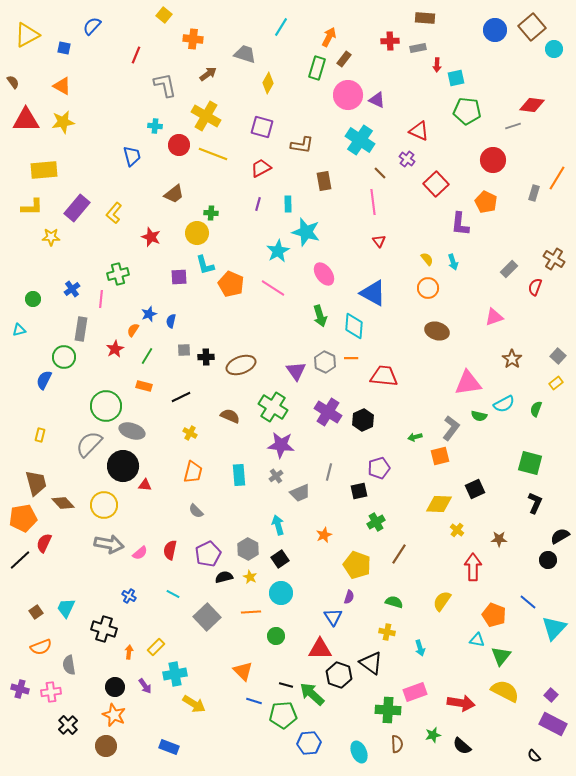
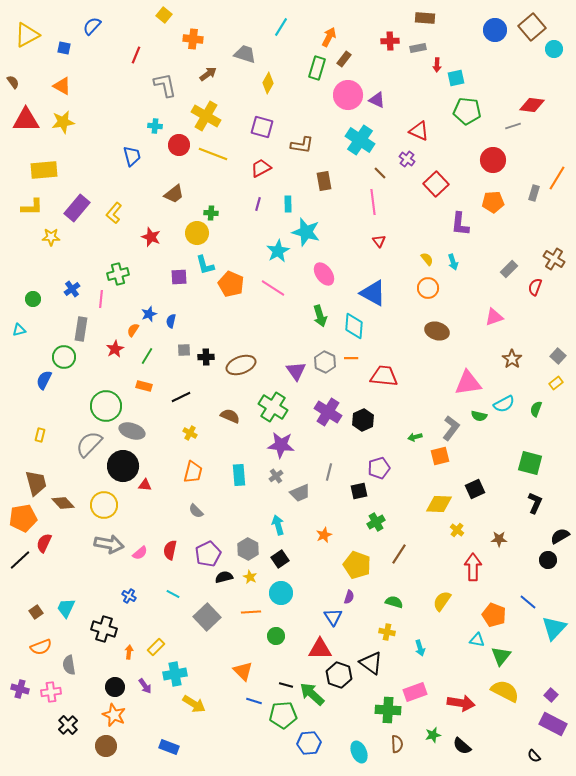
orange pentagon at (486, 202): moved 7 px right; rotated 30 degrees counterclockwise
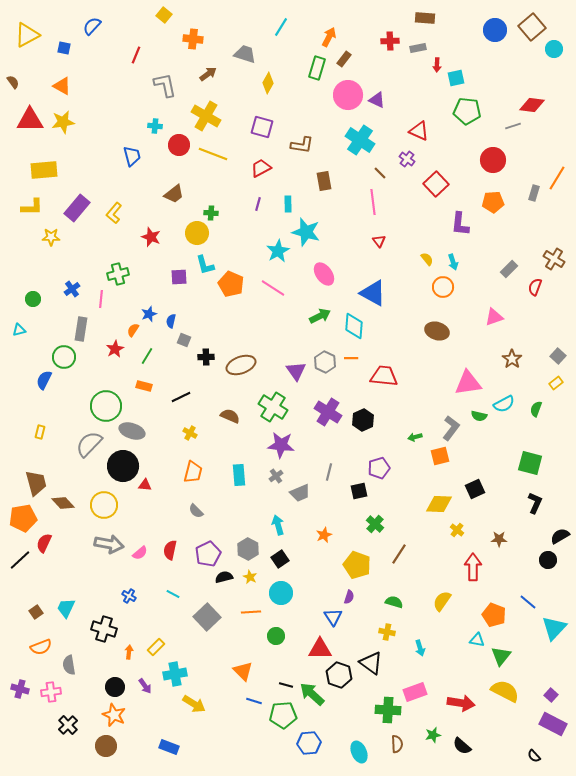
red triangle at (26, 120): moved 4 px right
orange circle at (428, 288): moved 15 px right, 1 px up
green arrow at (320, 316): rotated 100 degrees counterclockwise
gray square at (184, 350): moved 10 px up; rotated 24 degrees clockwise
yellow rectangle at (40, 435): moved 3 px up
green cross at (376, 522): moved 1 px left, 2 px down; rotated 18 degrees counterclockwise
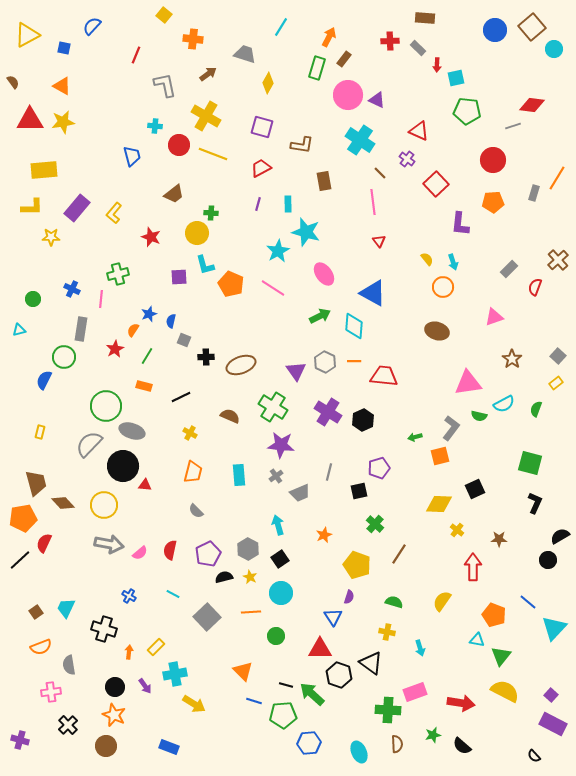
gray rectangle at (418, 48): rotated 56 degrees clockwise
brown cross at (554, 259): moved 4 px right, 1 px down; rotated 15 degrees clockwise
blue cross at (72, 289): rotated 28 degrees counterclockwise
orange line at (351, 358): moved 3 px right, 3 px down
purple cross at (20, 689): moved 51 px down
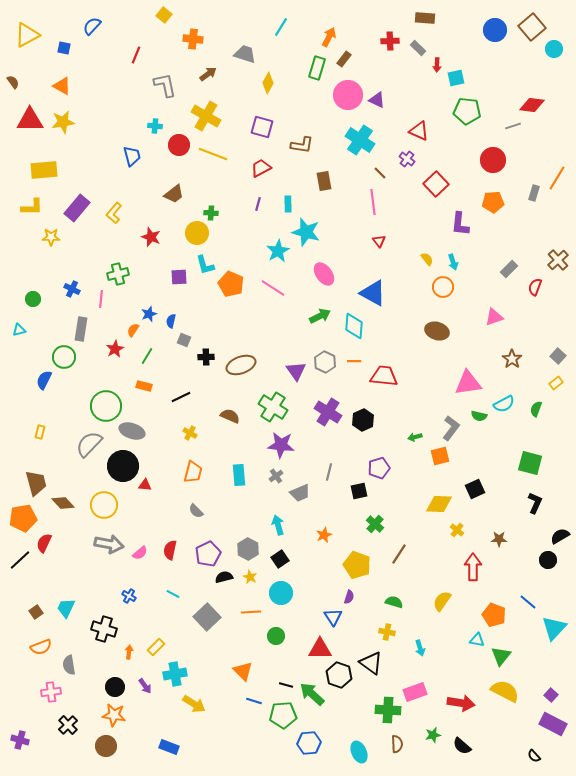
orange star at (114, 715): rotated 15 degrees counterclockwise
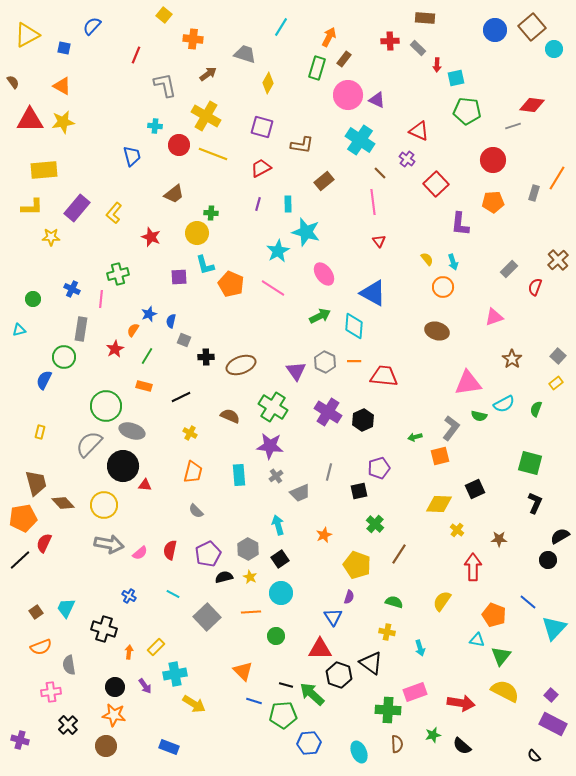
brown rectangle at (324, 181): rotated 60 degrees clockwise
purple star at (281, 445): moved 11 px left, 1 px down
